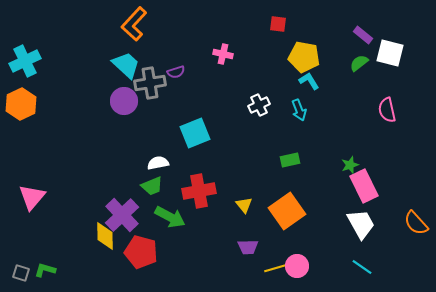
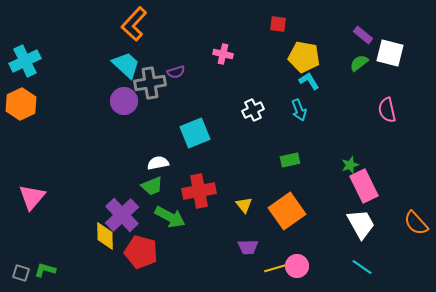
white cross: moved 6 px left, 5 px down
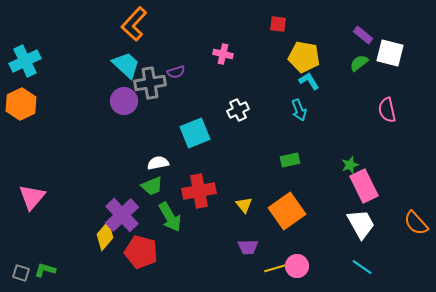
white cross: moved 15 px left
green arrow: rotated 32 degrees clockwise
yellow diamond: rotated 40 degrees clockwise
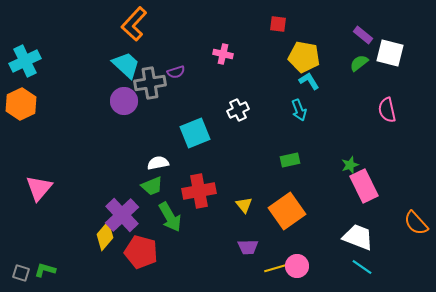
pink triangle: moved 7 px right, 9 px up
white trapezoid: moved 3 px left, 13 px down; rotated 40 degrees counterclockwise
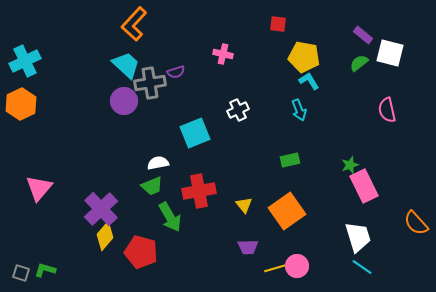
purple cross: moved 21 px left, 6 px up
white trapezoid: rotated 52 degrees clockwise
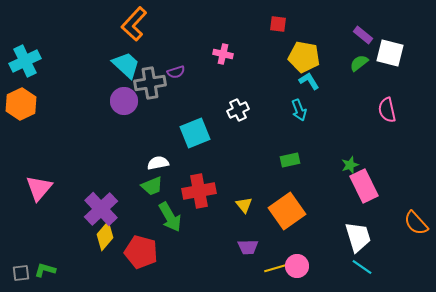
gray square: rotated 24 degrees counterclockwise
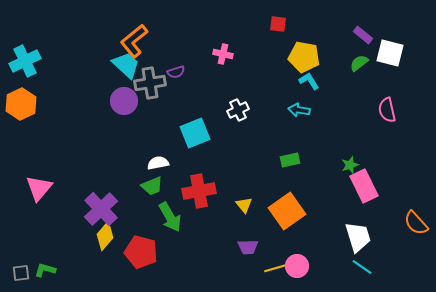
orange L-shape: moved 17 px down; rotated 8 degrees clockwise
cyan arrow: rotated 120 degrees clockwise
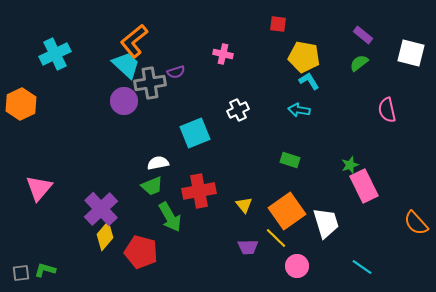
white square: moved 21 px right
cyan cross: moved 30 px right, 7 px up
green rectangle: rotated 30 degrees clockwise
white trapezoid: moved 32 px left, 14 px up
yellow line: moved 30 px up; rotated 60 degrees clockwise
